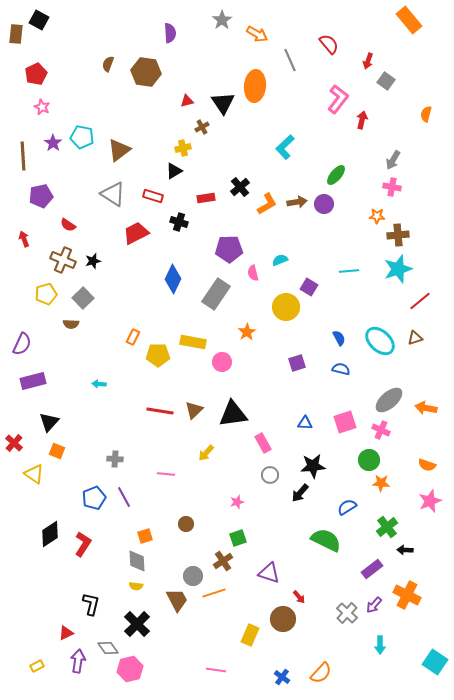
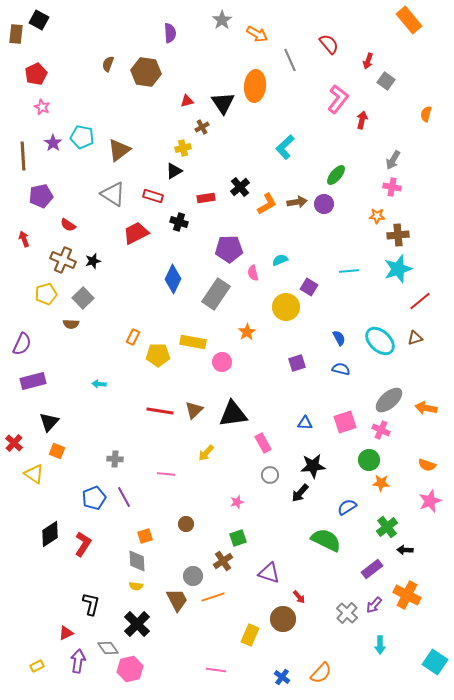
orange line at (214, 593): moved 1 px left, 4 px down
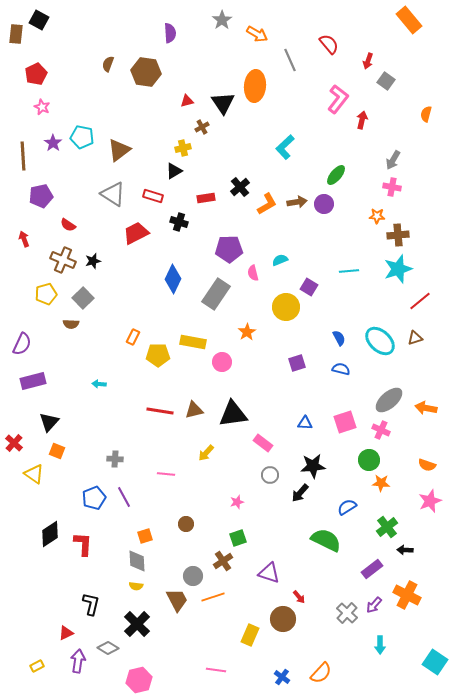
brown triangle at (194, 410): rotated 30 degrees clockwise
pink rectangle at (263, 443): rotated 24 degrees counterclockwise
red L-shape at (83, 544): rotated 30 degrees counterclockwise
gray diamond at (108, 648): rotated 25 degrees counterclockwise
pink hexagon at (130, 669): moved 9 px right, 11 px down
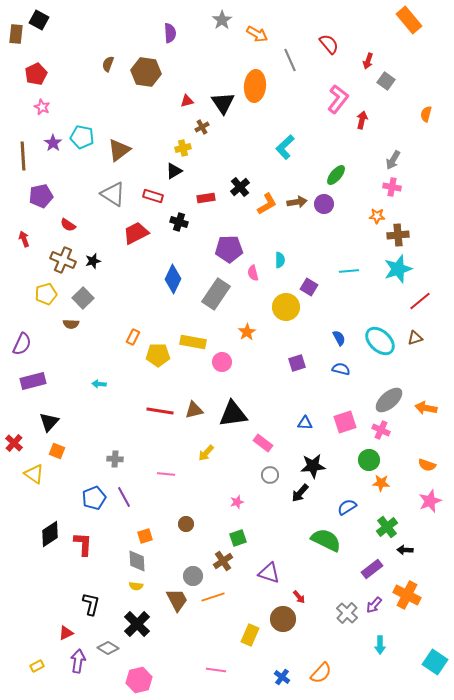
cyan semicircle at (280, 260): rotated 112 degrees clockwise
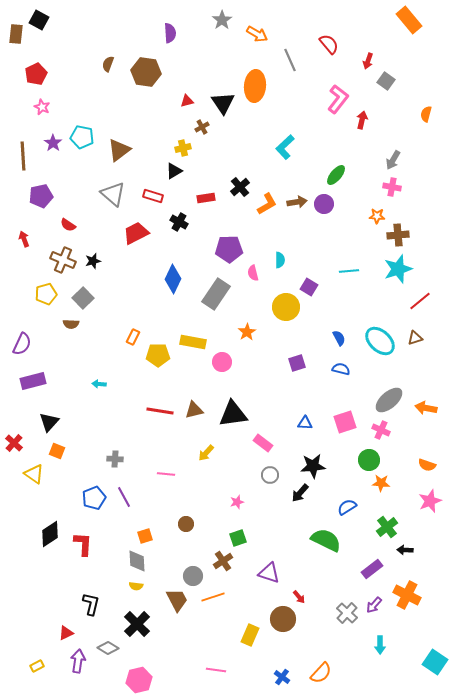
gray triangle at (113, 194): rotated 8 degrees clockwise
black cross at (179, 222): rotated 12 degrees clockwise
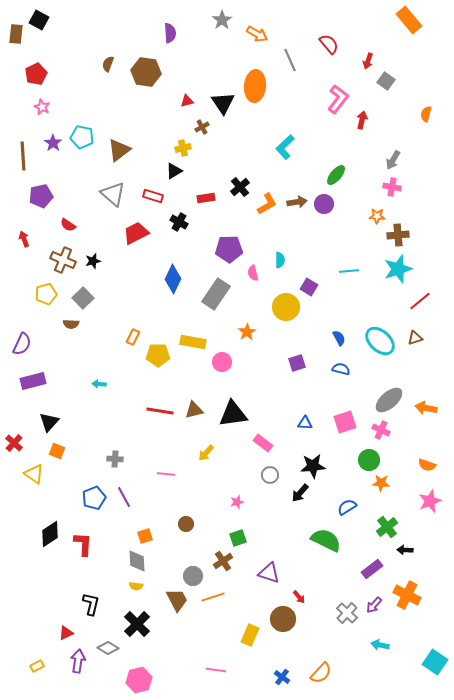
cyan arrow at (380, 645): rotated 102 degrees clockwise
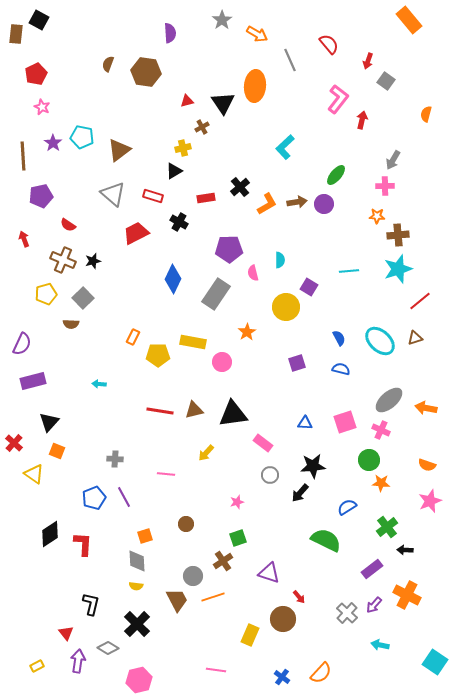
pink cross at (392, 187): moved 7 px left, 1 px up; rotated 12 degrees counterclockwise
red triangle at (66, 633): rotated 42 degrees counterclockwise
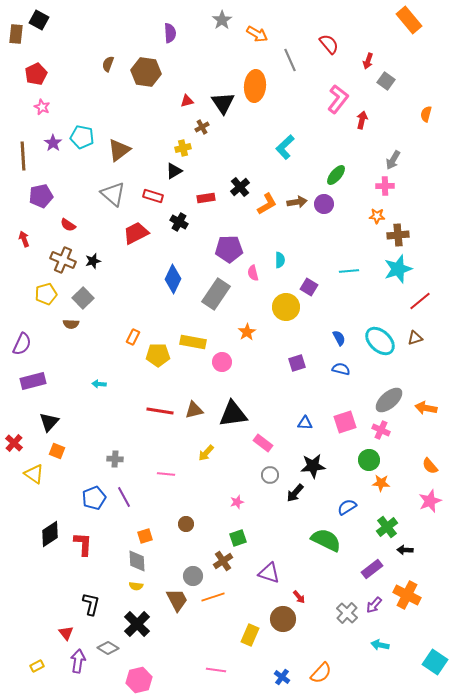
orange semicircle at (427, 465): moved 3 px right, 1 px down; rotated 30 degrees clockwise
black arrow at (300, 493): moved 5 px left
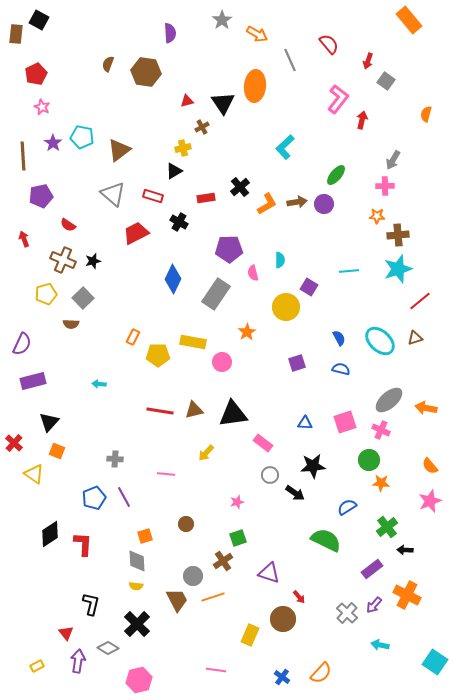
black arrow at (295, 493): rotated 96 degrees counterclockwise
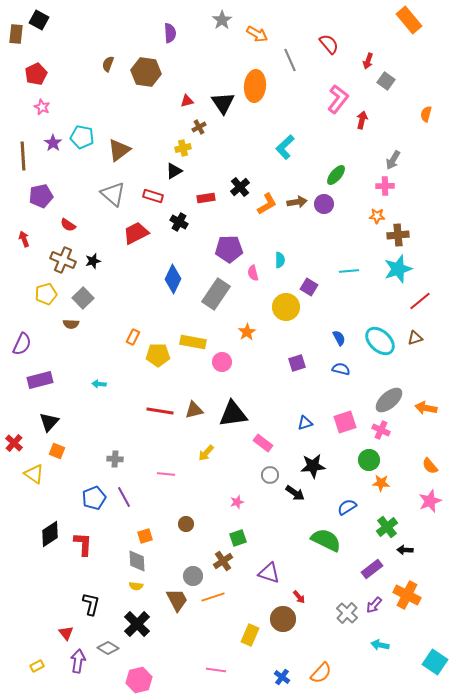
brown cross at (202, 127): moved 3 px left
purple rectangle at (33, 381): moved 7 px right, 1 px up
blue triangle at (305, 423): rotated 21 degrees counterclockwise
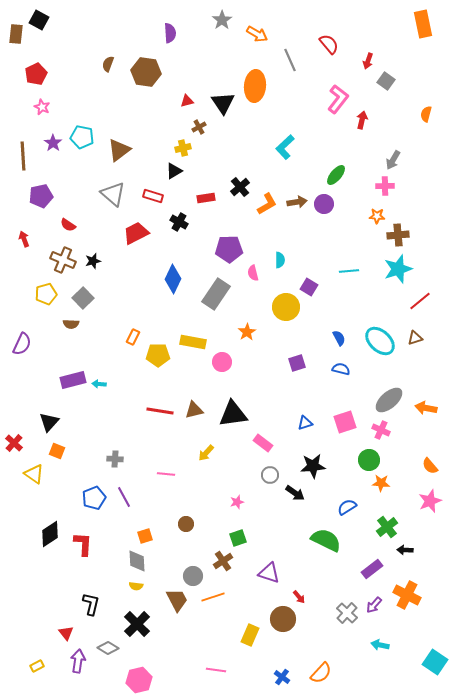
orange rectangle at (409, 20): moved 14 px right, 4 px down; rotated 28 degrees clockwise
purple rectangle at (40, 380): moved 33 px right
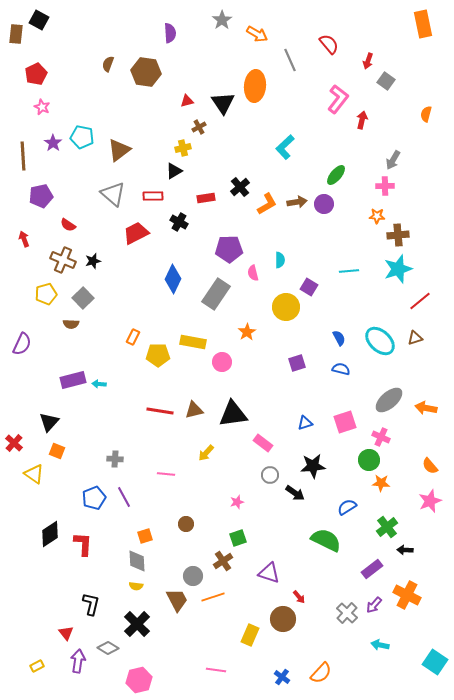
red rectangle at (153, 196): rotated 18 degrees counterclockwise
pink cross at (381, 430): moved 7 px down
